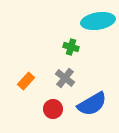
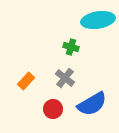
cyan ellipse: moved 1 px up
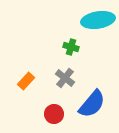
blue semicircle: rotated 20 degrees counterclockwise
red circle: moved 1 px right, 5 px down
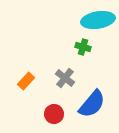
green cross: moved 12 px right
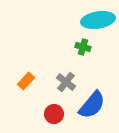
gray cross: moved 1 px right, 4 px down
blue semicircle: moved 1 px down
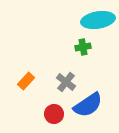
green cross: rotated 28 degrees counterclockwise
blue semicircle: moved 4 px left; rotated 16 degrees clockwise
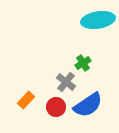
green cross: moved 16 px down; rotated 21 degrees counterclockwise
orange rectangle: moved 19 px down
red circle: moved 2 px right, 7 px up
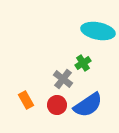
cyan ellipse: moved 11 px down; rotated 20 degrees clockwise
gray cross: moved 3 px left, 3 px up
orange rectangle: rotated 72 degrees counterclockwise
red circle: moved 1 px right, 2 px up
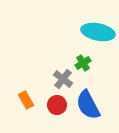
cyan ellipse: moved 1 px down
blue semicircle: rotated 96 degrees clockwise
